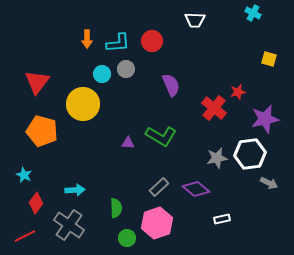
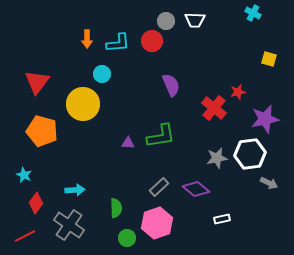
gray circle: moved 40 px right, 48 px up
green L-shape: rotated 40 degrees counterclockwise
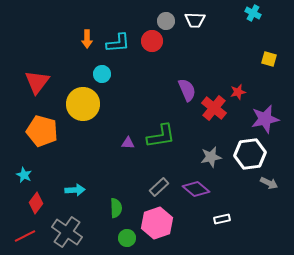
purple semicircle: moved 16 px right, 5 px down
gray star: moved 6 px left, 1 px up
gray cross: moved 2 px left, 7 px down
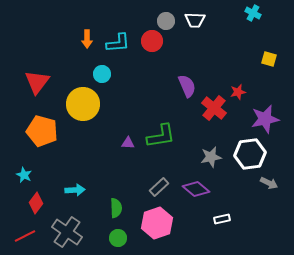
purple semicircle: moved 4 px up
green circle: moved 9 px left
